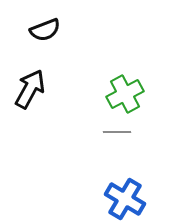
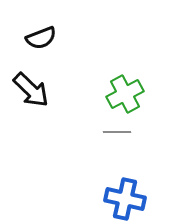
black semicircle: moved 4 px left, 8 px down
black arrow: moved 1 px right, 1 px down; rotated 105 degrees clockwise
blue cross: rotated 18 degrees counterclockwise
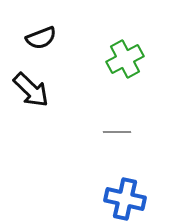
green cross: moved 35 px up
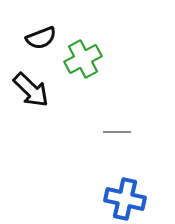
green cross: moved 42 px left
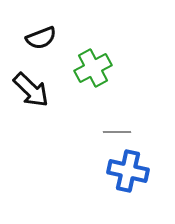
green cross: moved 10 px right, 9 px down
blue cross: moved 3 px right, 28 px up
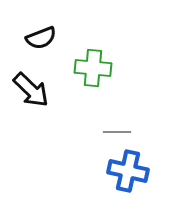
green cross: rotated 33 degrees clockwise
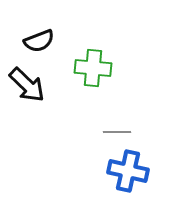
black semicircle: moved 2 px left, 3 px down
black arrow: moved 4 px left, 5 px up
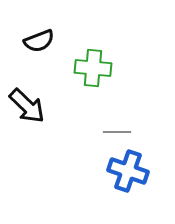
black arrow: moved 21 px down
blue cross: rotated 6 degrees clockwise
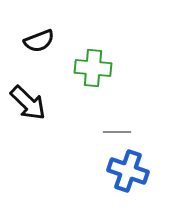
black arrow: moved 1 px right, 3 px up
